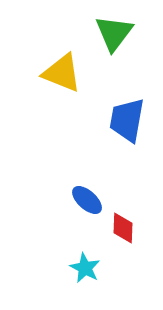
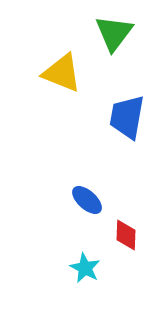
blue trapezoid: moved 3 px up
red diamond: moved 3 px right, 7 px down
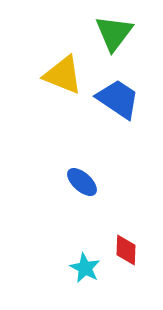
yellow triangle: moved 1 px right, 2 px down
blue trapezoid: moved 9 px left, 18 px up; rotated 114 degrees clockwise
blue ellipse: moved 5 px left, 18 px up
red diamond: moved 15 px down
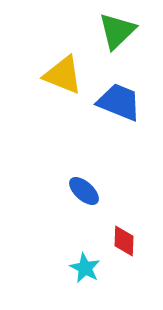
green triangle: moved 3 px right, 2 px up; rotated 9 degrees clockwise
blue trapezoid: moved 1 px right, 3 px down; rotated 12 degrees counterclockwise
blue ellipse: moved 2 px right, 9 px down
red diamond: moved 2 px left, 9 px up
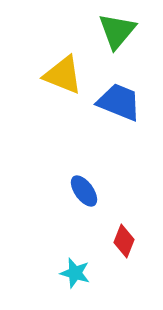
green triangle: rotated 6 degrees counterclockwise
blue ellipse: rotated 12 degrees clockwise
red diamond: rotated 20 degrees clockwise
cyan star: moved 10 px left, 5 px down; rotated 12 degrees counterclockwise
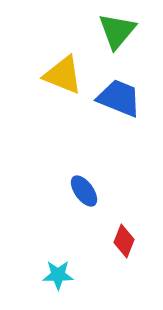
blue trapezoid: moved 4 px up
cyan star: moved 17 px left, 2 px down; rotated 16 degrees counterclockwise
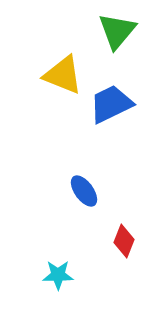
blue trapezoid: moved 8 px left, 6 px down; rotated 48 degrees counterclockwise
